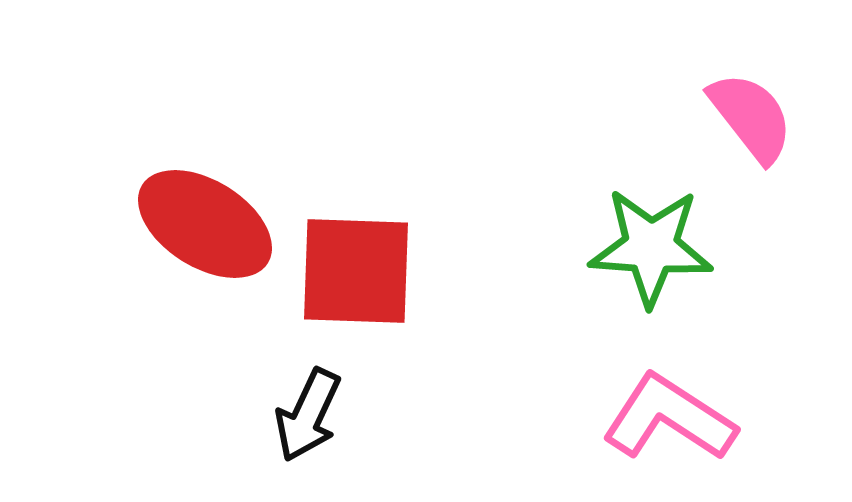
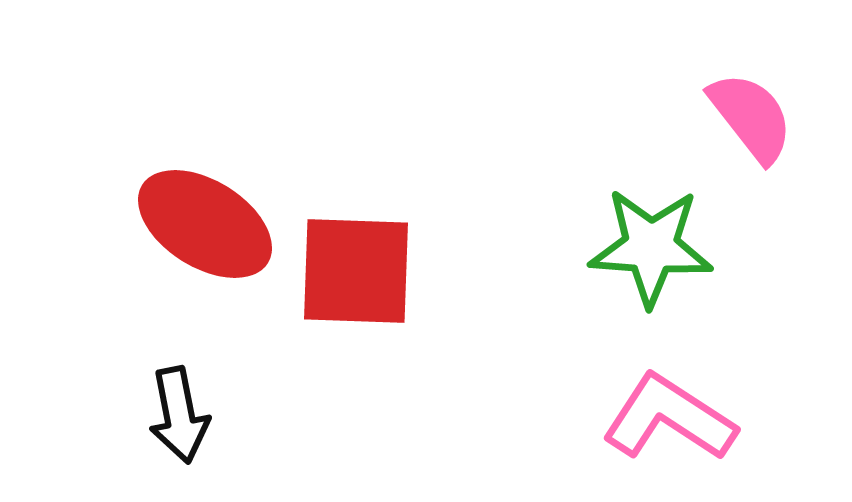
black arrow: moved 129 px left; rotated 36 degrees counterclockwise
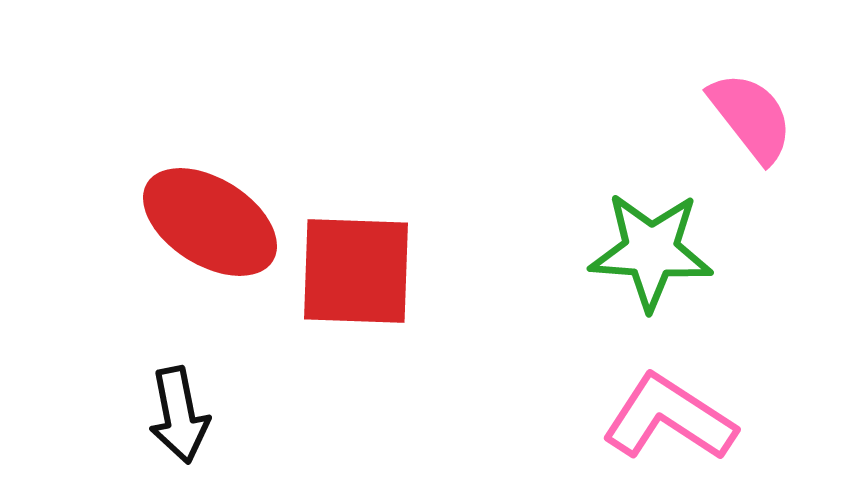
red ellipse: moved 5 px right, 2 px up
green star: moved 4 px down
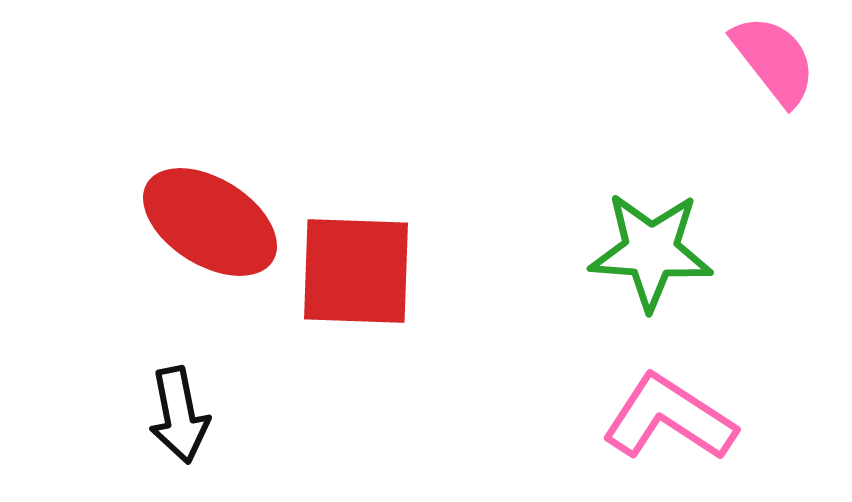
pink semicircle: moved 23 px right, 57 px up
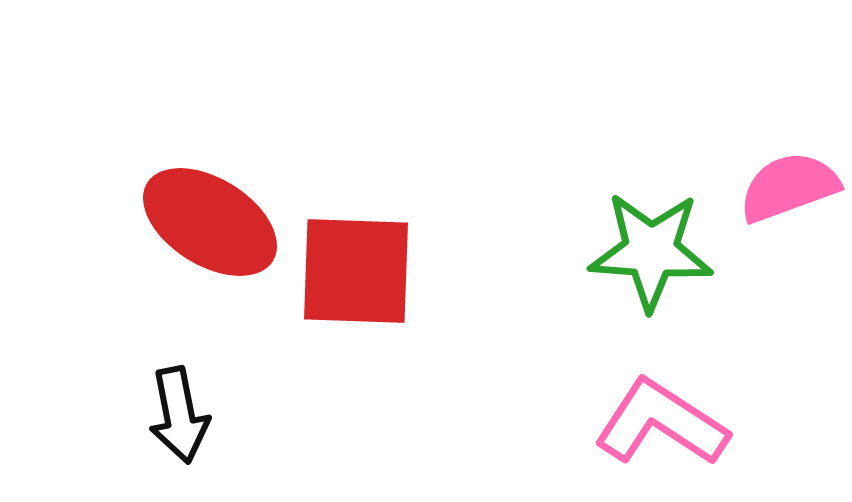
pink semicircle: moved 15 px right, 127 px down; rotated 72 degrees counterclockwise
pink L-shape: moved 8 px left, 5 px down
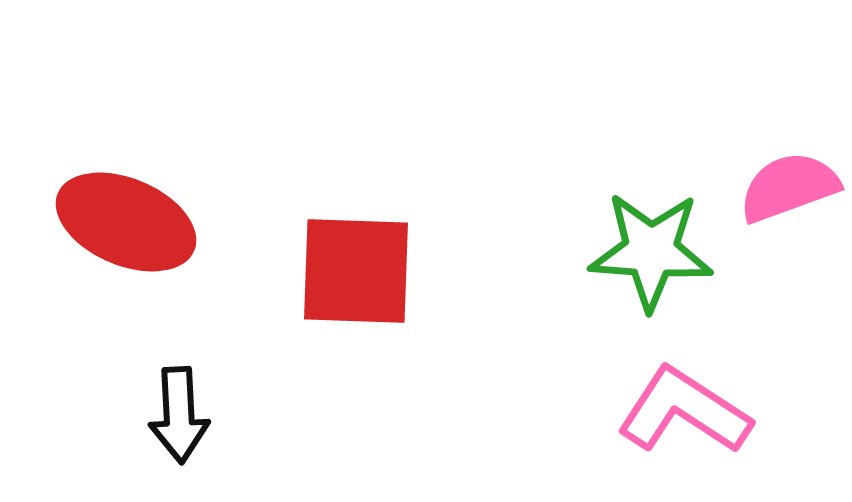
red ellipse: moved 84 px left; rotated 9 degrees counterclockwise
black arrow: rotated 8 degrees clockwise
pink L-shape: moved 23 px right, 12 px up
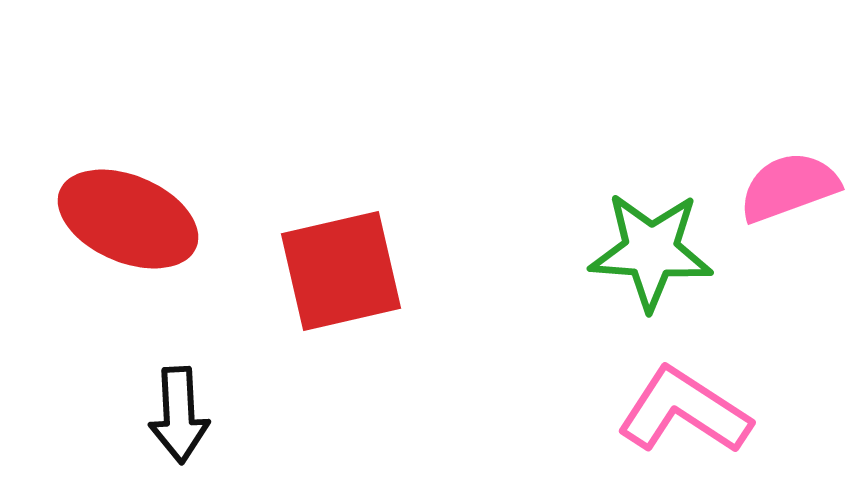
red ellipse: moved 2 px right, 3 px up
red square: moved 15 px left; rotated 15 degrees counterclockwise
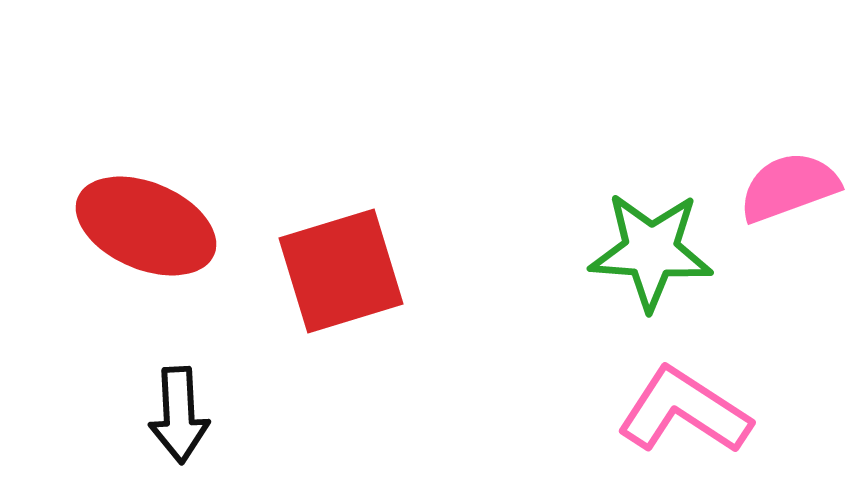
red ellipse: moved 18 px right, 7 px down
red square: rotated 4 degrees counterclockwise
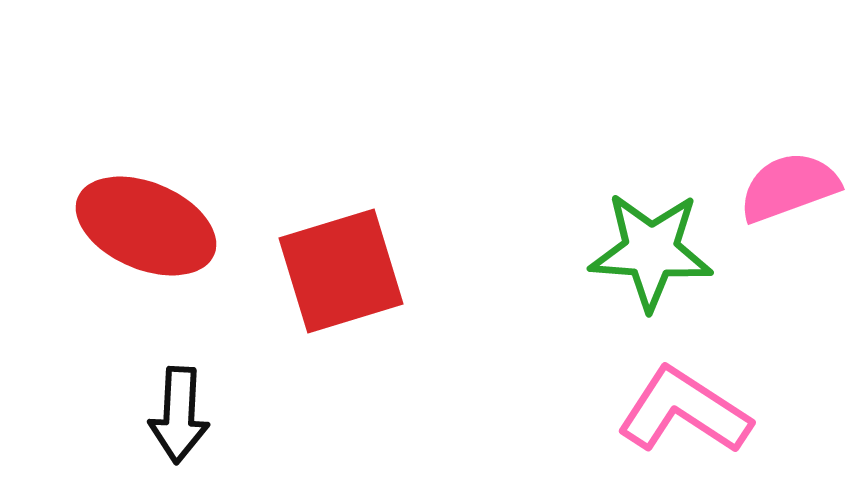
black arrow: rotated 6 degrees clockwise
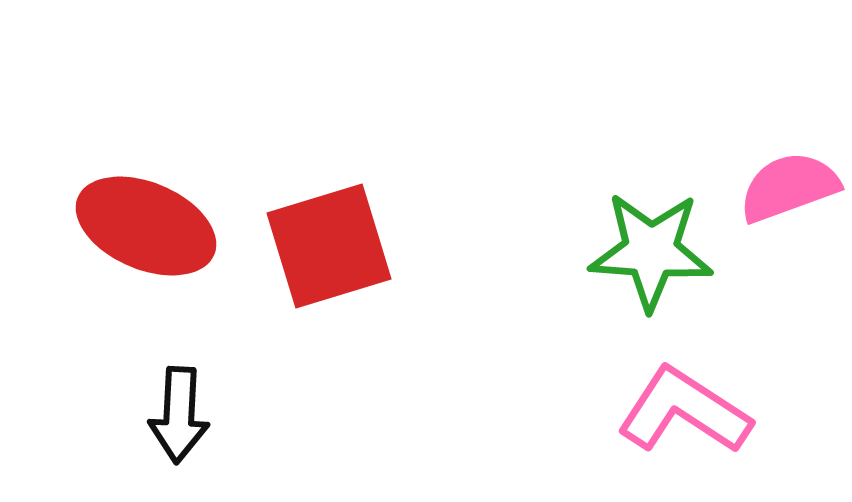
red square: moved 12 px left, 25 px up
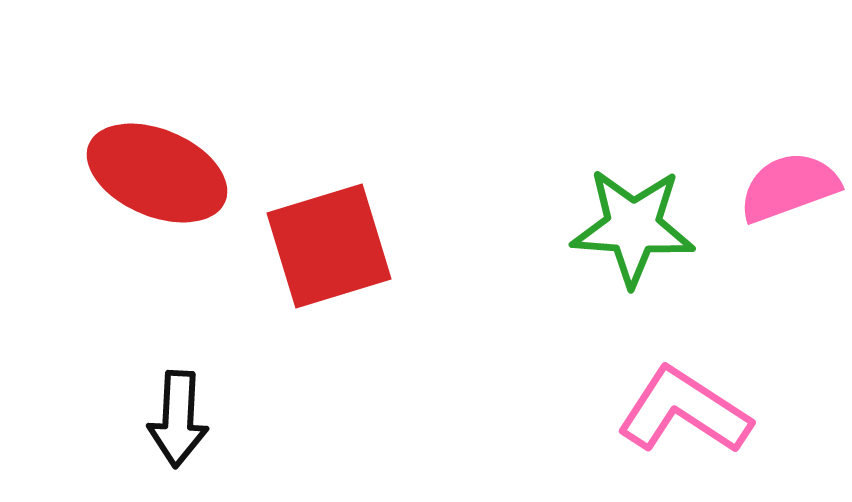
red ellipse: moved 11 px right, 53 px up
green star: moved 18 px left, 24 px up
black arrow: moved 1 px left, 4 px down
